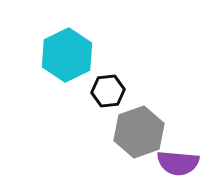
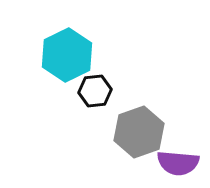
black hexagon: moved 13 px left
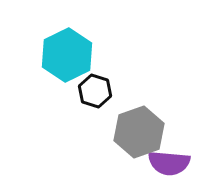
black hexagon: rotated 24 degrees clockwise
purple semicircle: moved 9 px left
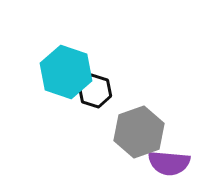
cyan hexagon: moved 1 px left, 17 px down; rotated 15 degrees counterclockwise
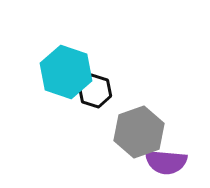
purple semicircle: moved 3 px left, 1 px up
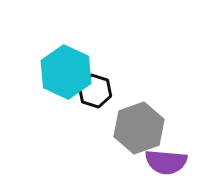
cyan hexagon: rotated 6 degrees clockwise
gray hexagon: moved 4 px up
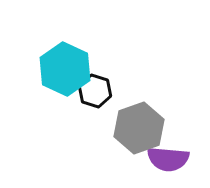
cyan hexagon: moved 1 px left, 3 px up
purple semicircle: moved 2 px right, 3 px up
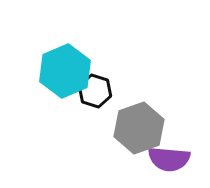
cyan hexagon: moved 2 px down; rotated 12 degrees clockwise
purple semicircle: moved 1 px right
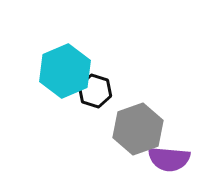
gray hexagon: moved 1 px left, 1 px down
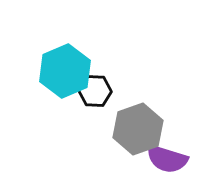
black hexagon: rotated 16 degrees counterclockwise
purple semicircle: moved 2 px left; rotated 12 degrees clockwise
